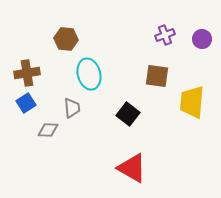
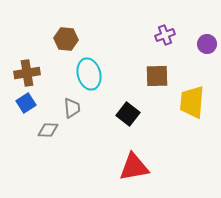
purple circle: moved 5 px right, 5 px down
brown square: rotated 10 degrees counterclockwise
red triangle: moved 2 px right, 1 px up; rotated 40 degrees counterclockwise
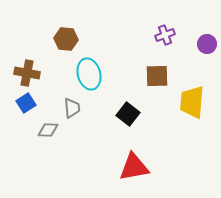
brown cross: rotated 20 degrees clockwise
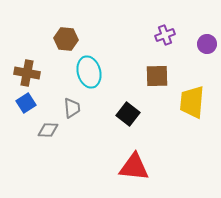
cyan ellipse: moved 2 px up
red triangle: rotated 16 degrees clockwise
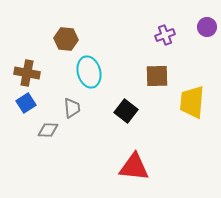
purple circle: moved 17 px up
black square: moved 2 px left, 3 px up
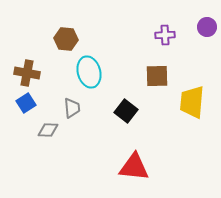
purple cross: rotated 18 degrees clockwise
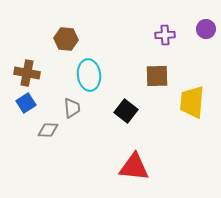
purple circle: moved 1 px left, 2 px down
cyan ellipse: moved 3 px down; rotated 8 degrees clockwise
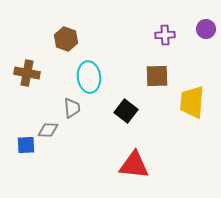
brown hexagon: rotated 15 degrees clockwise
cyan ellipse: moved 2 px down
blue square: moved 42 px down; rotated 30 degrees clockwise
red triangle: moved 2 px up
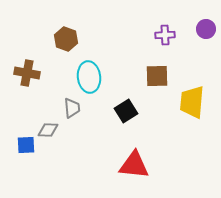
black square: rotated 20 degrees clockwise
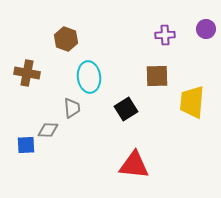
black square: moved 2 px up
